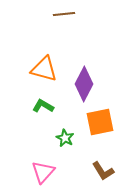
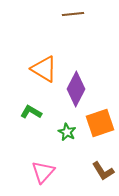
brown line: moved 9 px right
orange triangle: rotated 16 degrees clockwise
purple diamond: moved 8 px left, 5 px down
green L-shape: moved 12 px left, 6 px down
orange square: moved 1 px down; rotated 8 degrees counterclockwise
green star: moved 2 px right, 6 px up
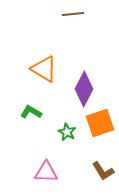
purple diamond: moved 8 px right
pink triangle: moved 3 px right; rotated 50 degrees clockwise
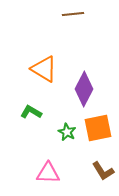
orange square: moved 2 px left, 5 px down; rotated 8 degrees clockwise
pink triangle: moved 2 px right, 1 px down
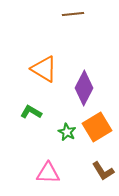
purple diamond: moved 1 px up
orange square: moved 1 px left, 1 px up; rotated 20 degrees counterclockwise
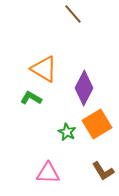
brown line: rotated 55 degrees clockwise
green L-shape: moved 14 px up
orange square: moved 3 px up
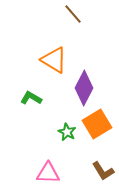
orange triangle: moved 10 px right, 9 px up
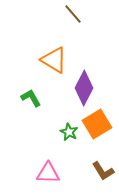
green L-shape: rotated 30 degrees clockwise
green star: moved 2 px right
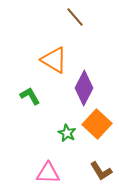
brown line: moved 2 px right, 3 px down
green L-shape: moved 1 px left, 2 px up
orange square: rotated 16 degrees counterclockwise
green star: moved 2 px left, 1 px down
brown L-shape: moved 2 px left
